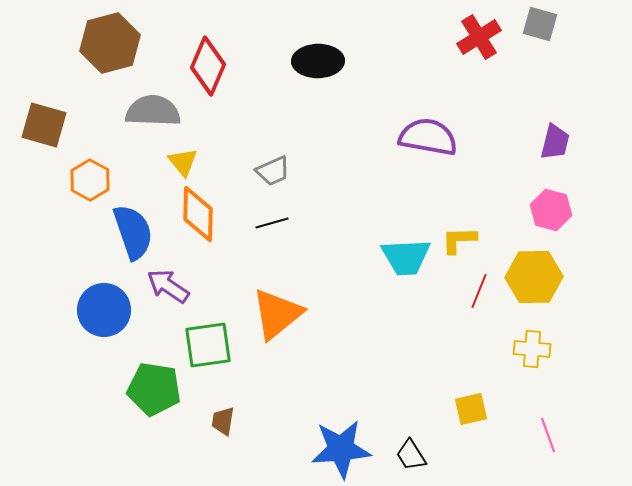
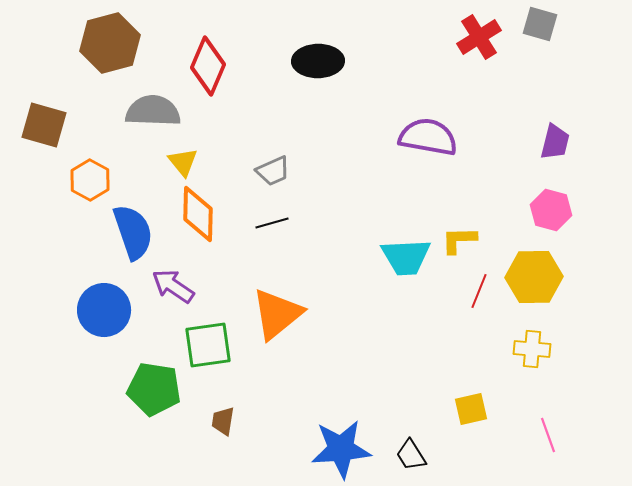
purple arrow: moved 5 px right
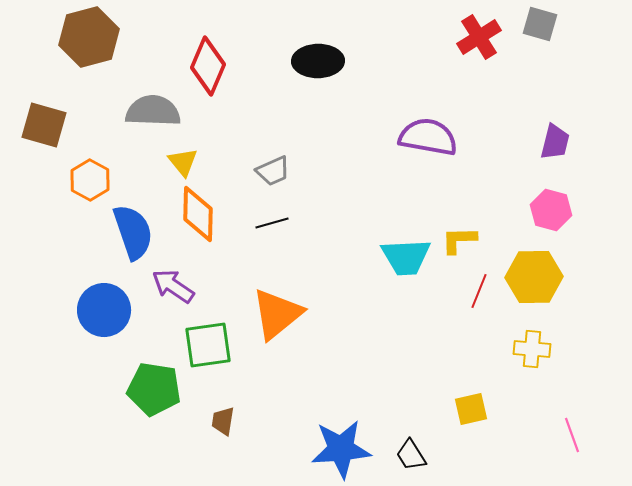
brown hexagon: moved 21 px left, 6 px up
pink line: moved 24 px right
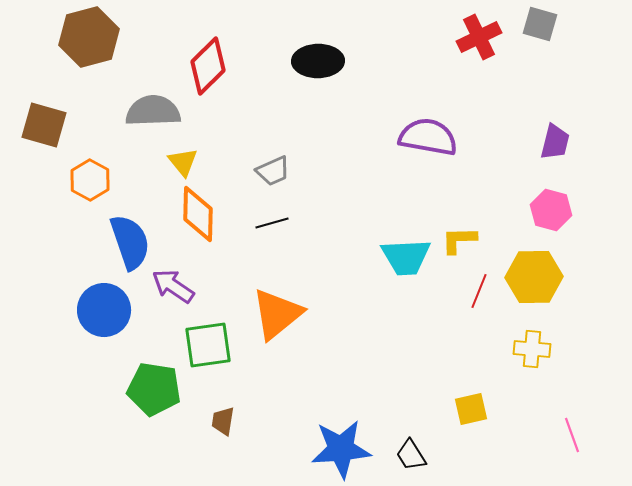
red cross: rotated 6 degrees clockwise
red diamond: rotated 22 degrees clockwise
gray semicircle: rotated 4 degrees counterclockwise
blue semicircle: moved 3 px left, 10 px down
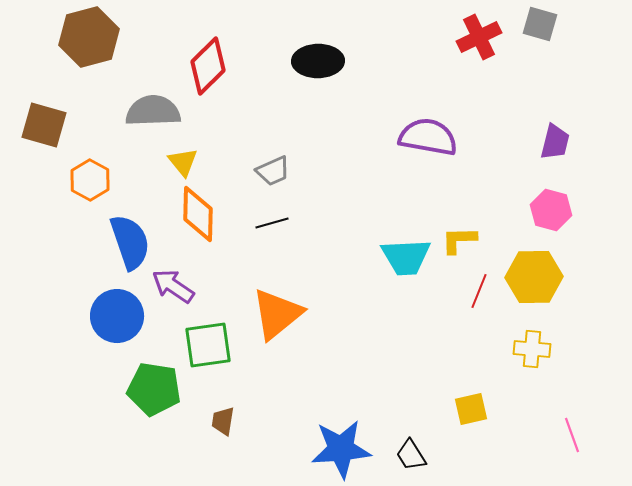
blue circle: moved 13 px right, 6 px down
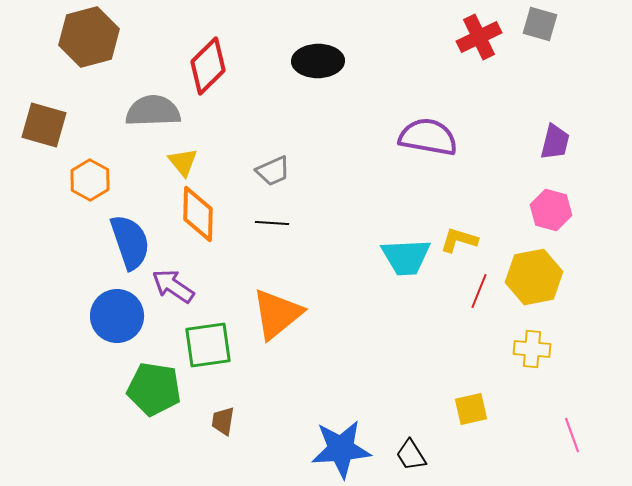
black line: rotated 20 degrees clockwise
yellow L-shape: rotated 18 degrees clockwise
yellow hexagon: rotated 10 degrees counterclockwise
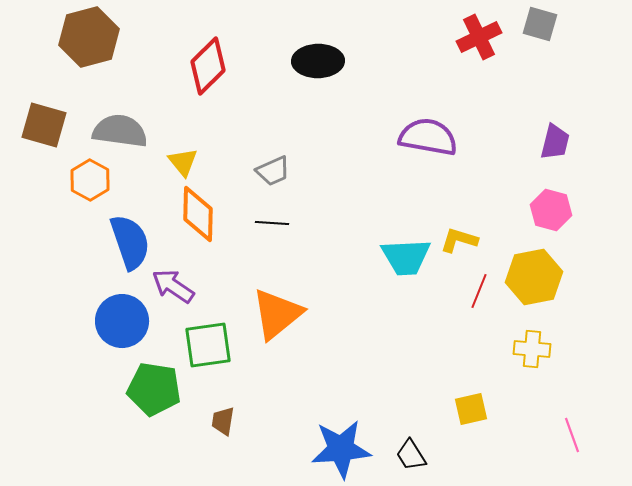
gray semicircle: moved 33 px left, 20 px down; rotated 10 degrees clockwise
blue circle: moved 5 px right, 5 px down
